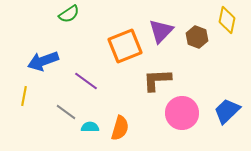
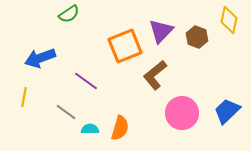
yellow diamond: moved 2 px right
blue arrow: moved 3 px left, 3 px up
brown L-shape: moved 2 px left, 5 px up; rotated 36 degrees counterclockwise
yellow line: moved 1 px down
cyan semicircle: moved 2 px down
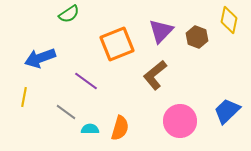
orange square: moved 8 px left, 2 px up
pink circle: moved 2 px left, 8 px down
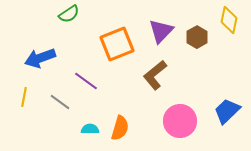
brown hexagon: rotated 10 degrees clockwise
gray line: moved 6 px left, 10 px up
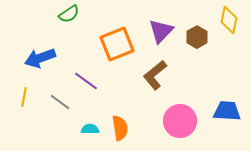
blue trapezoid: rotated 48 degrees clockwise
orange semicircle: rotated 25 degrees counterclockwise
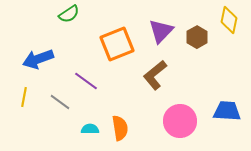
blue arrow: moved 2 px left, 1 px down
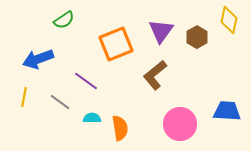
green semicircle: moved 5 px left, 6 px down
purple triangle: rotated 8 degrees counterclockwise
orange square: moved 1 px left
pink circle: moved 3 px down
cyan semicircle: moved 2 px right, 11 px up
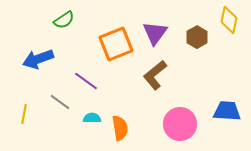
purple triangle: moved 6 px left, 2 px down
yellow line: moved 17 px down
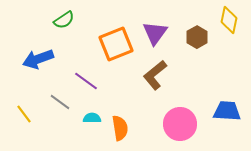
yellow line: rotated 48 degrees counterclockwise
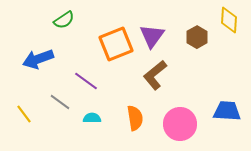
yellow diamond: rotated 8 degrees counterclockwise
purple triangle: moved 3 px left, 3 px down
orange semicircle: moved 15 px right, 10 px up
